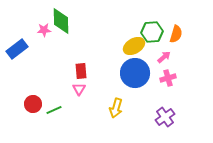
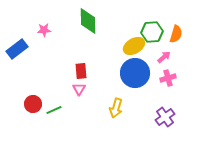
green diamond: moved 27 px right
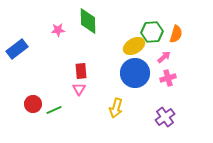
pink star: moved 14 px right
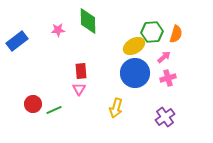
blue rectangle: moved 8 px up
